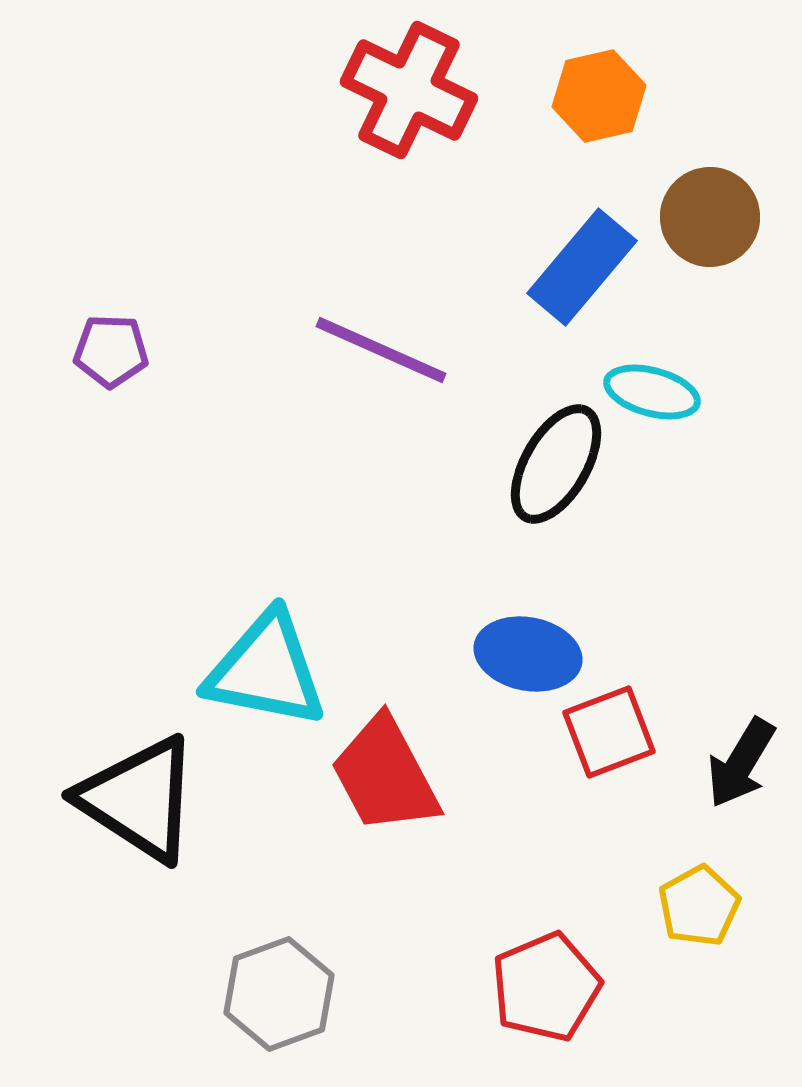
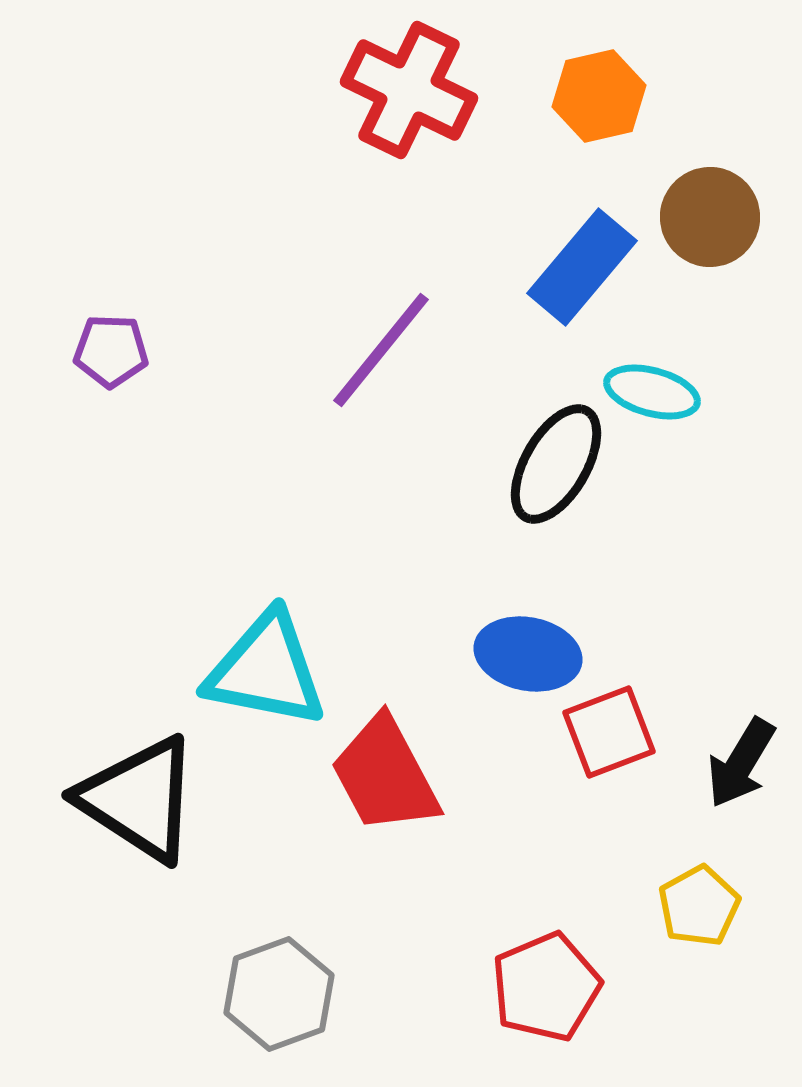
purple line: rotated 75 degrees counterclockwise
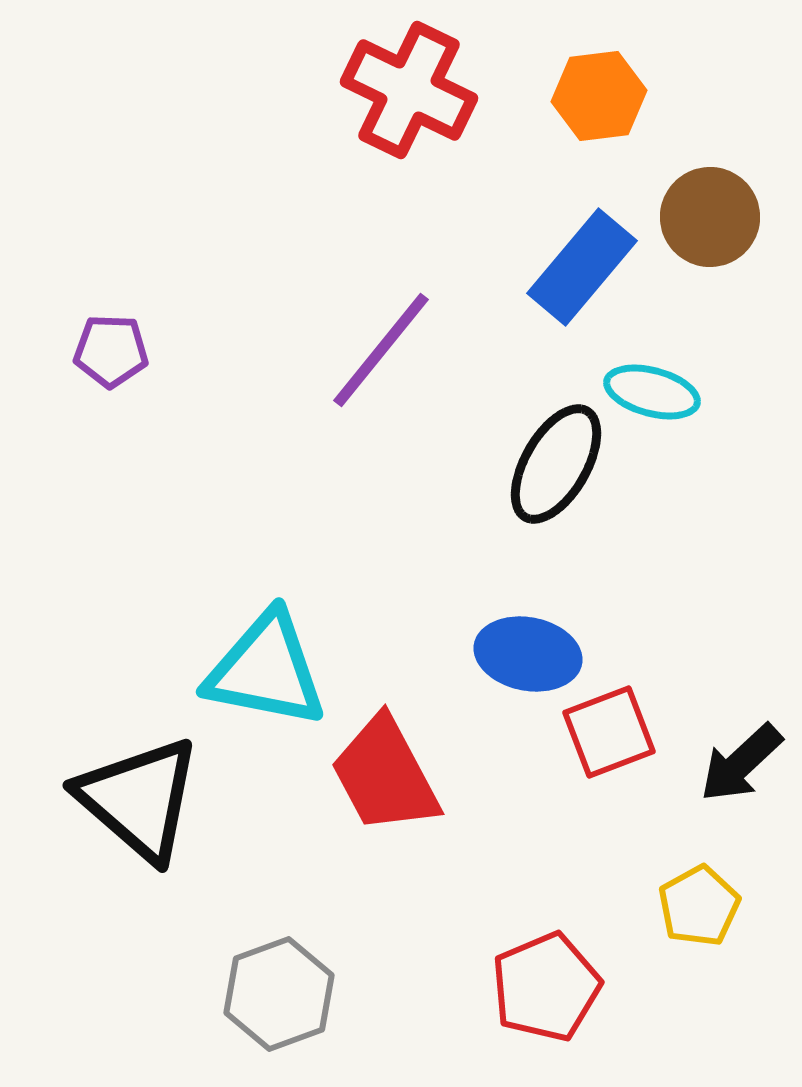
orange hexagon: rotated 6 degrees clockwise
black arrow: rotated 16 degrees clockwise
black triangle: rotated 8 degrees clockwise
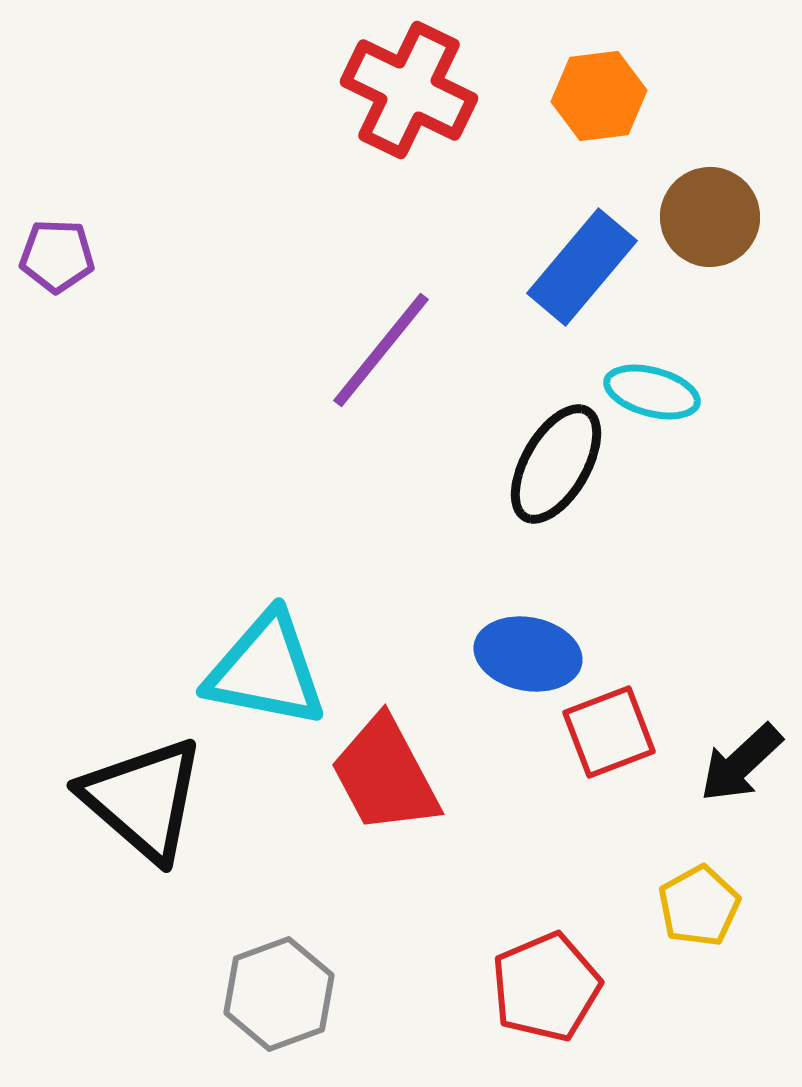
purple pentagon: moved 54 px left, 95 px up
black triangle: moved 4 px right
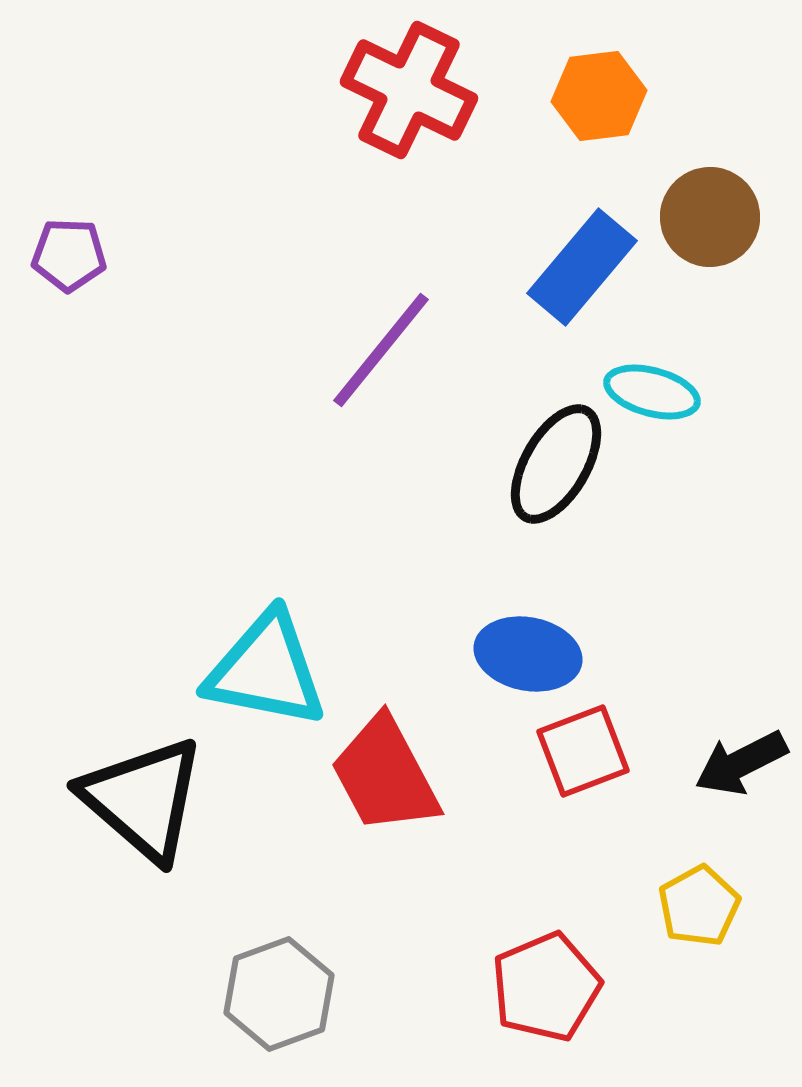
purple pentagon: moved 12 px right, 1 px up
red square: moved 26 px left, 19 px down
black arrow: rotated 16 degrees clockwise
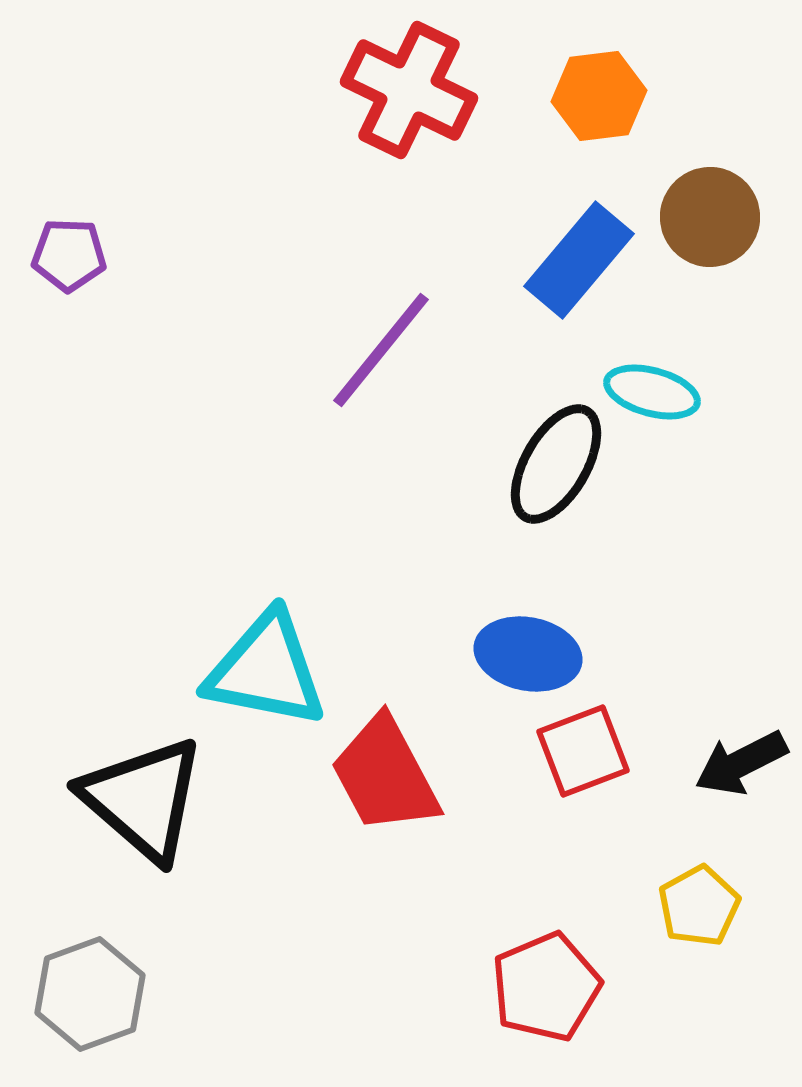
blue rectangle: moved 3 px left, 7 px up
gray hexagon: moved 189 px left
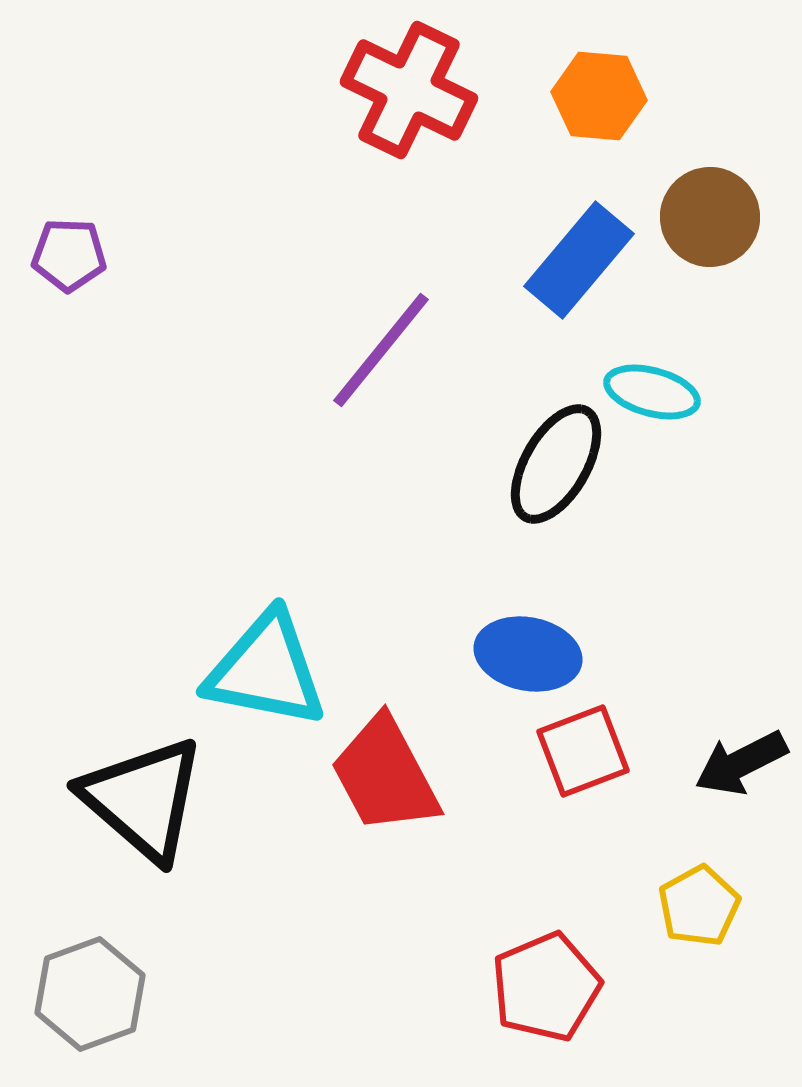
orange hexagon: rotated 12 degrees clockwise
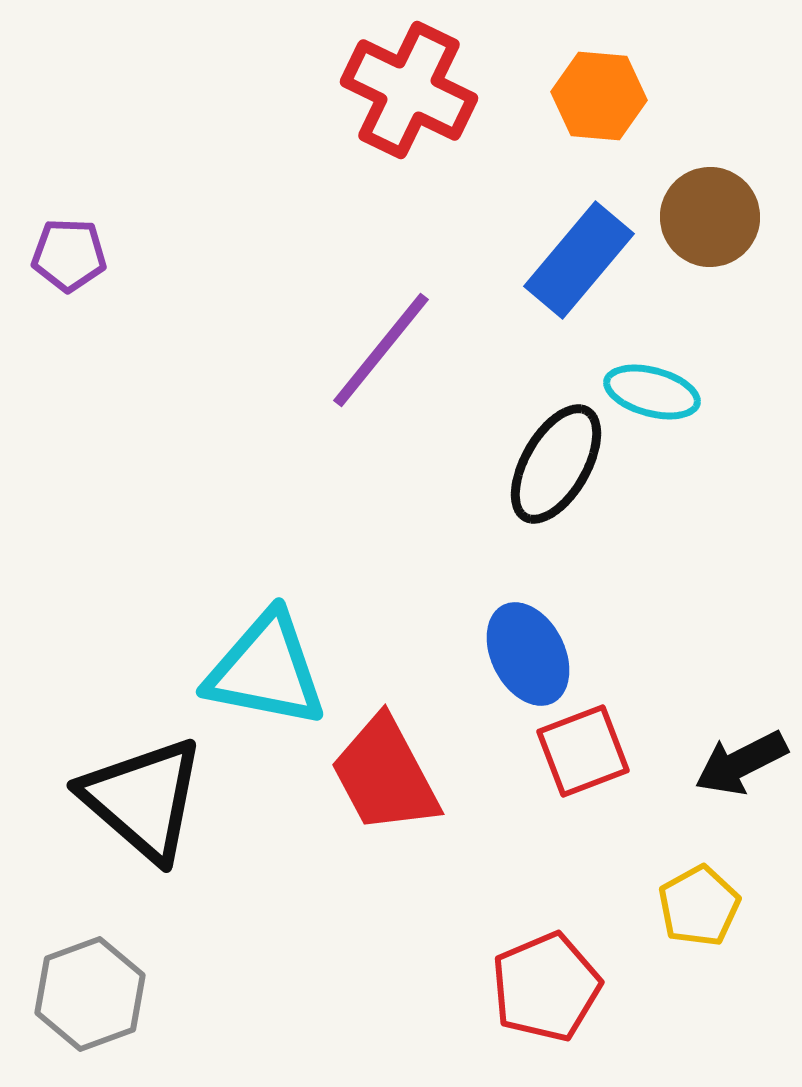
blue ellipse: rotated 52 degrees clockwise
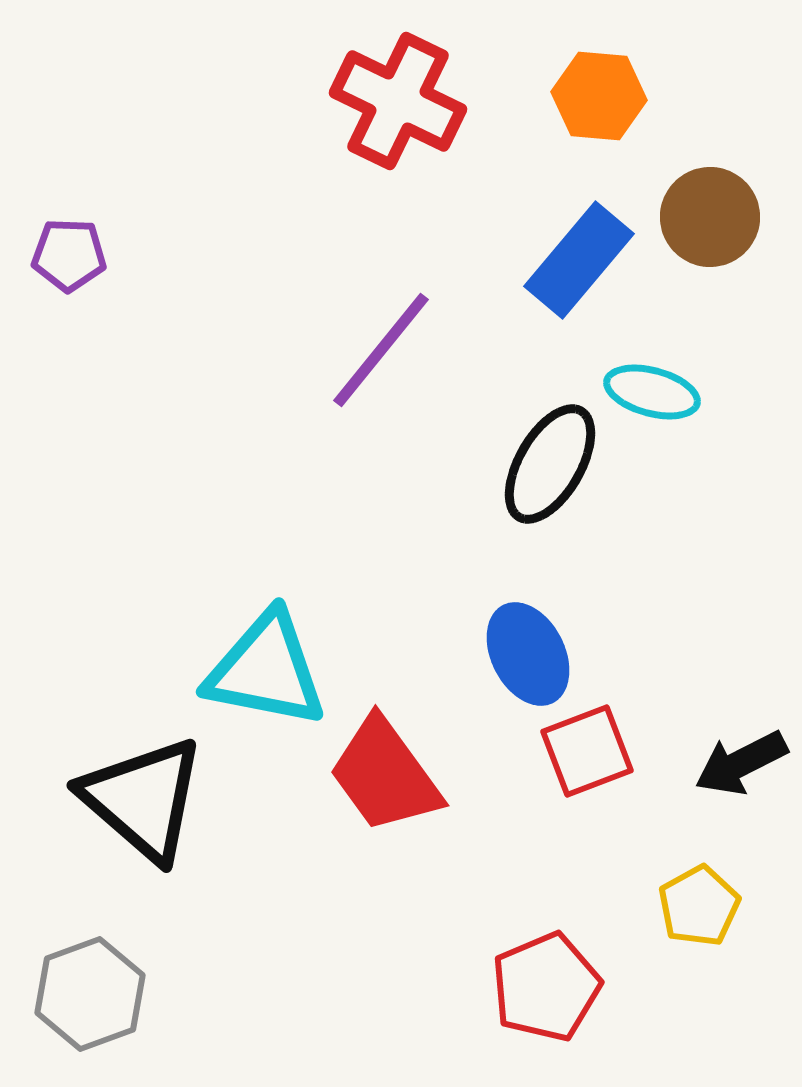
red cross: moved 11 px left, 11 px down
black ellipse: moved 6 px left
red square: moved 4 px right
red trapezoid: rotated 8 degrees counterclockwise
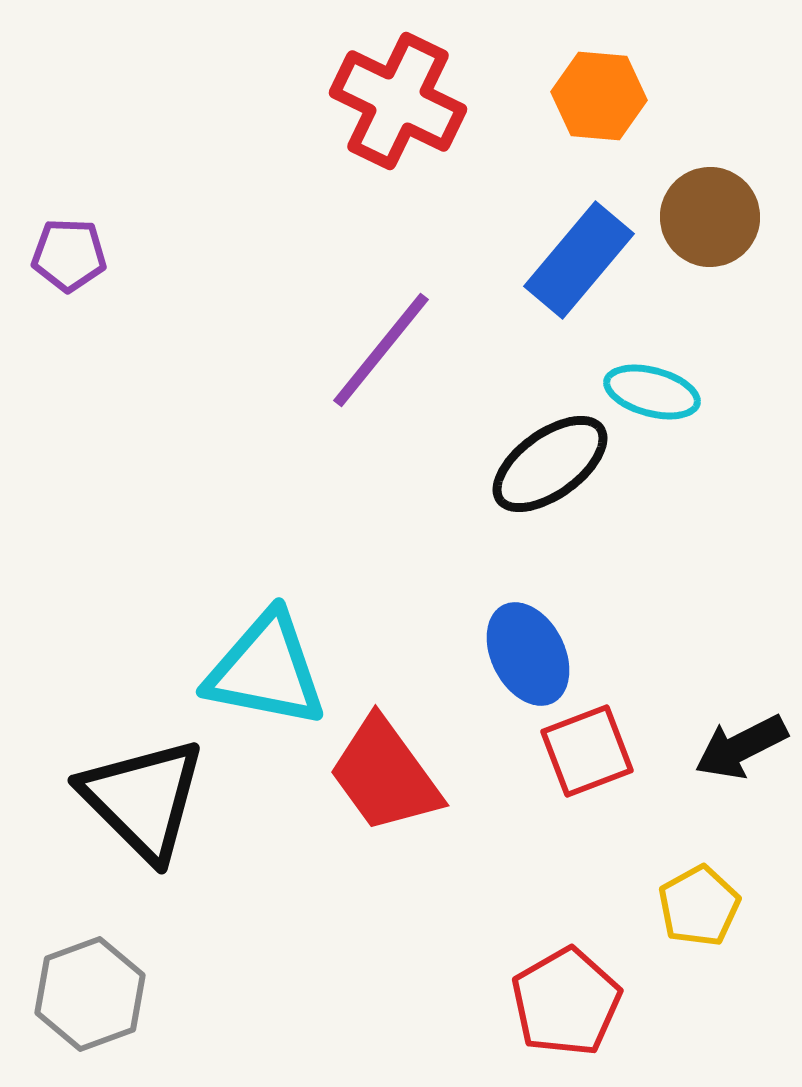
black ellipse: rotated 24 degrees clockwise
black arrow: moved 16 px up
black triangle: rotated 4 degrees clockwise
red pentagon: moved 20 px right, 15 px down; rotated 7 degrees counterclockwise
